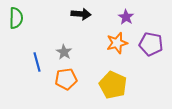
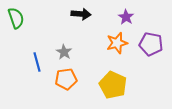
green semicircle: rotated 20 degrees counterclockwise
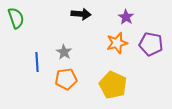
blue line: rotated 12 degrees clockwise
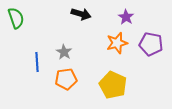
black arrow: rotated 12 degrees clockwise
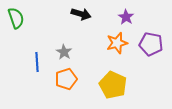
orange pentagon: rotated 10 degrees counterclockwise
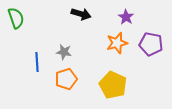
gray star: rotated 21 degrees counterclockwise
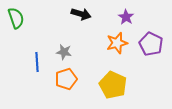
purple pentagon: rotated 15 degrees clockwise
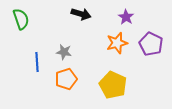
green semicircle: moved 5 px right, 1 px down
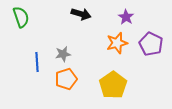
green semicircle: moved 2 px up
gray star: moved 1 px left, 2 px down; rotated 21 degrees counterclockwise
yellow pentagon: rotated 12 degrees clockwise
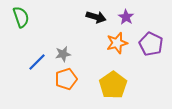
black arrow: moved 15 px right, 3 px down
blue line: rotated 48 degrees clockwise
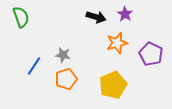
purple star: moved 1 px left, 3 px up
purple pentagon: moved 10 px down
gray star: moved 1 px down; rotated 21 degrees clockwise
blue line: moved 3 px left, 4 px down; rotated 12 degrees counterclockwise
yellow pentagon: rotated 12 degrees clockwise
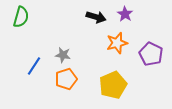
green semicircle: rotated 35 degrees clockwise
